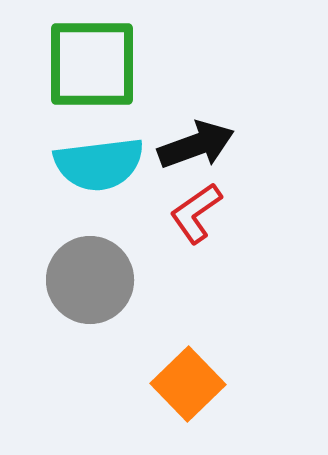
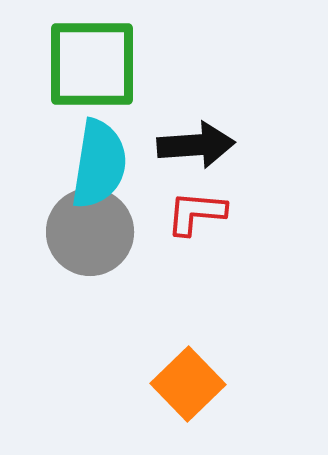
black arrow: rotated 16 degrees clockwise
cyan semicircle: rotated 74 degrees counterclockwise
red L-shape: rotated 40 degrees clockwise
gray circle: moved 48 px up
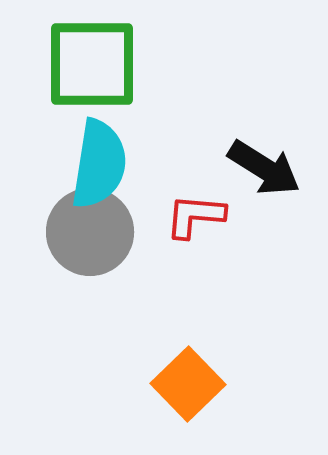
black arrow: moved 68 px right, 23 px down; rotated 36 degrees clockwise
red L-shape: moved 1 px left, 3 px down
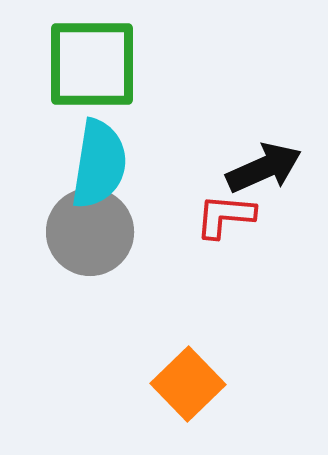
black arrow: rotated 56 degrees counterclockwise
red L-shape: moved 30 px right
